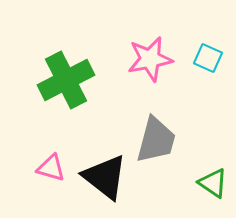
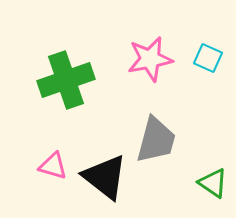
green cross: rotated 8 degrees clockwise
pink triangle: moved 2 px right, 2 px up
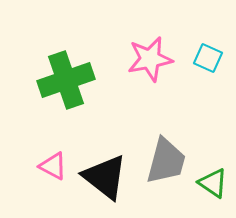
gray trapezoid: moved 10 px right, 21 px down
pink triangle: rotated 12 degrees clockwise
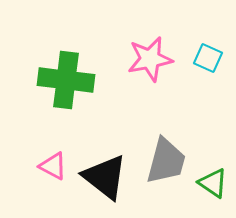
green cross: rotated 26 degrees clockwise
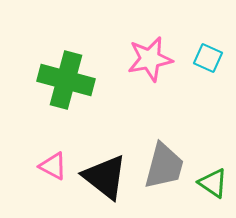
green cross: rotated 8 degrees clockwise
gray trapezoid: moved 2 px left, 5 px down
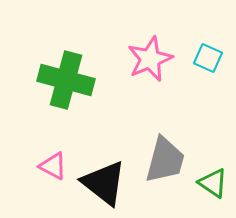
pink star: rotated 12 degrees counterclockwise
gray trapezoid: moved 1 px right, 6 px up
black triangle: moved 1 px left, 6 px down
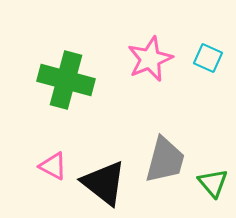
green triangle: rotated 16 degrees clockwise
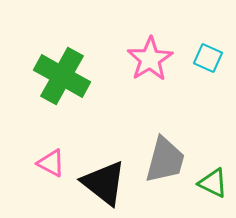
pink star: rotated 9 degrees counterclockwise
green cross: moved 4 px left, 4 px up; rotated 14 degrees clockwise
pink triangle: moved 2 px left, 3 px up
green triangle: rotated 24 degrees counterclockwise
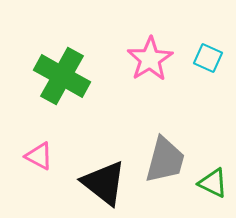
pink triangle: moved 12 px left, 7 px up
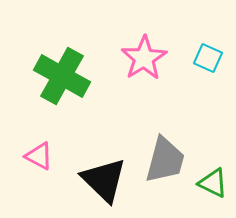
pink star: moved 6 px left, 1 px up
black triangle: moved 3 px up; rotated 6 degrees clockwise
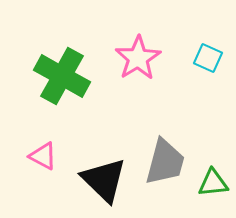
pink star: moved 6 px left
pink triangle: moved 4 px right
gray trapezoid: moved 2 px down
green triangle: rotated 32 degrees counterclockwise
